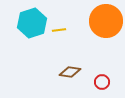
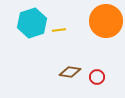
red circle: moved 5 px left, 5 px up
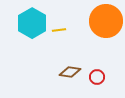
cyan hexagon: rotated 12 degrees counterclockwise
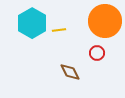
orange circle: moved 1 px left
brown diamond: rotated 55 degrees clockwise
red circle: moved 24 px up
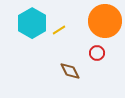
yellow line: rotated 24 degrees counterclockwise
brown diamond: moved 1 px up
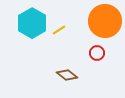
brown diamond: moved 3 px left, 4 px down; rotated 25 degrees counterclockwise
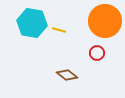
cyan hexagon: rotated 20 degrees counterclockwise
yellow line: rotated 48 degrees clockwise
